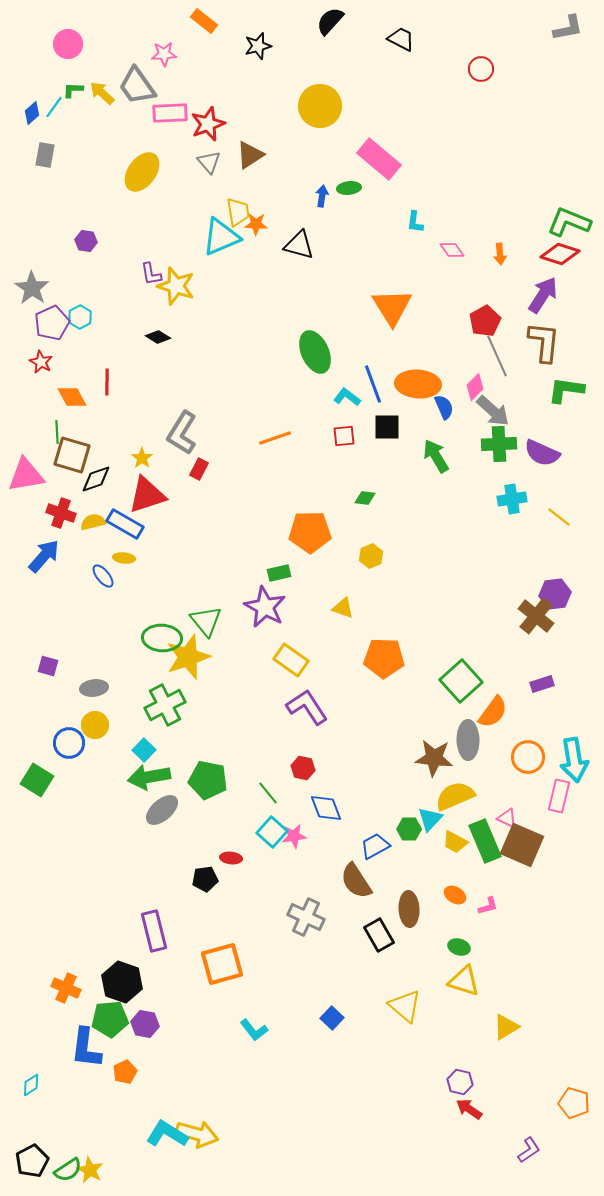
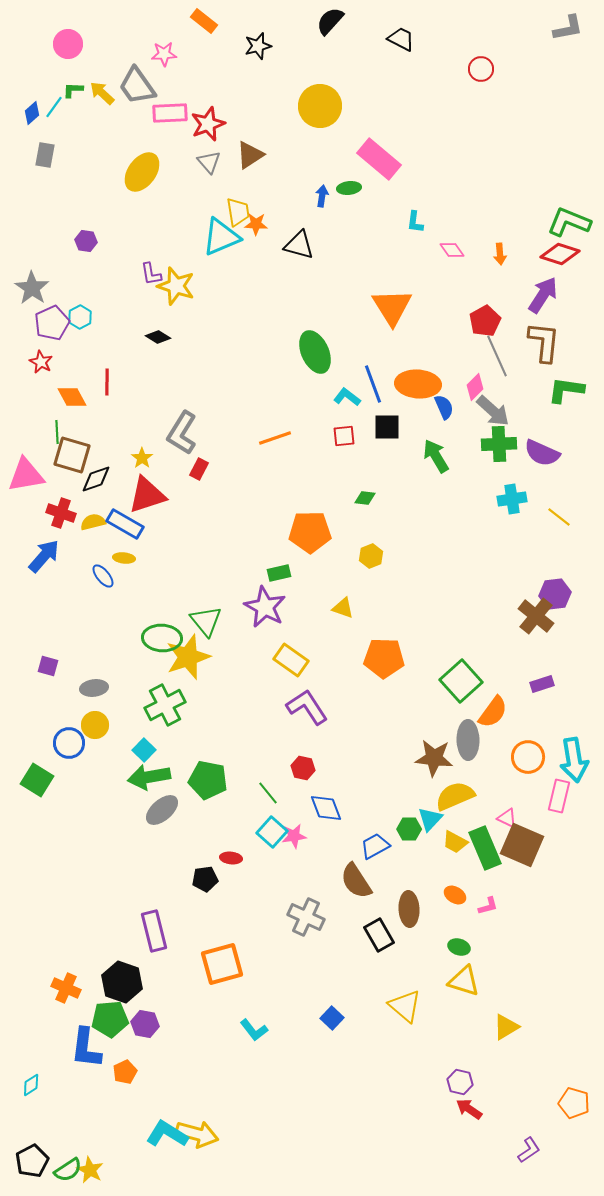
green rectangle at (485, 841): moved 7 px down
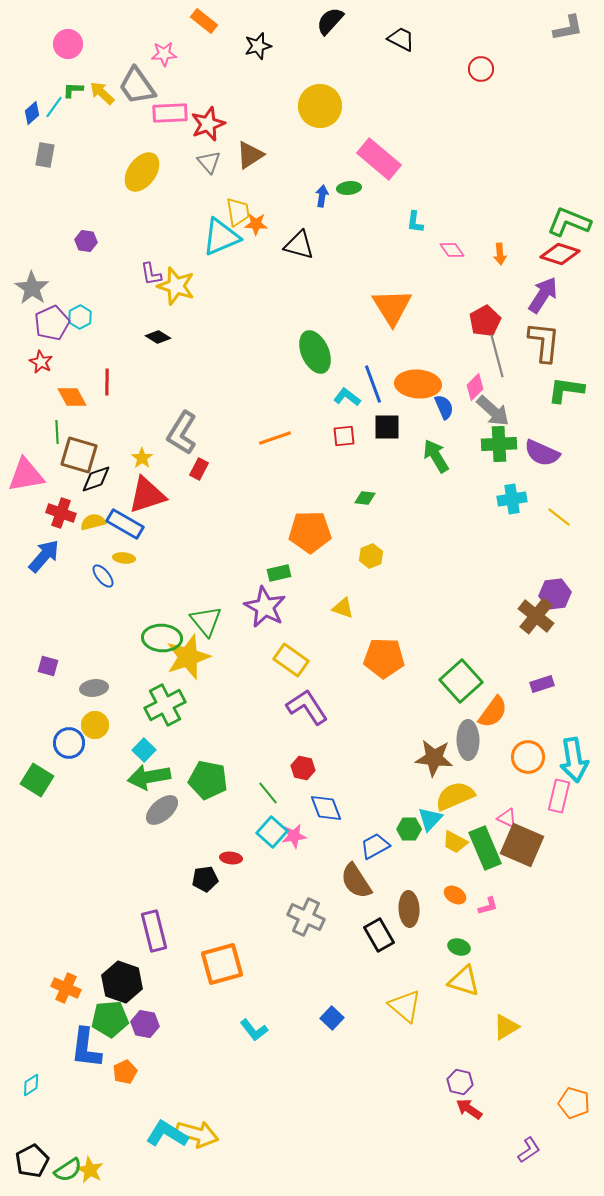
gray line at (497, 356): rotated 9 degrees clockwise
brown square at (72, 455): moved 7 px right
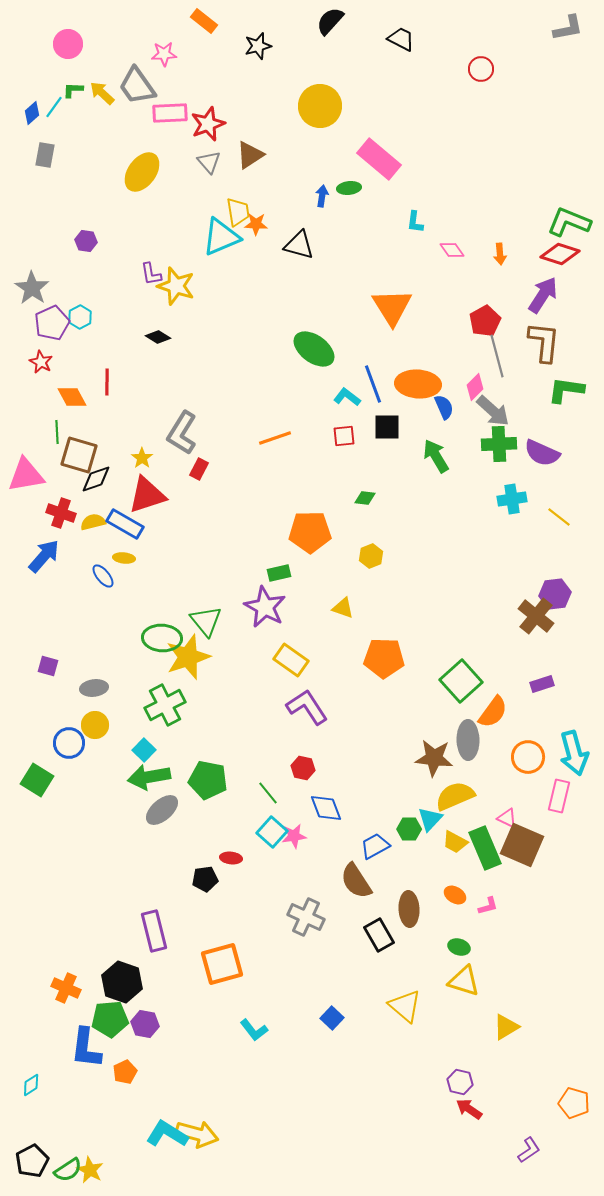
green ellipse at (315, 352): moved 1 px left, 3 px up; rotated 30 degrees counterclockwise
cyan arrow at (574, 760): moved 7 px up; rotated 6 degrees counterclockwise
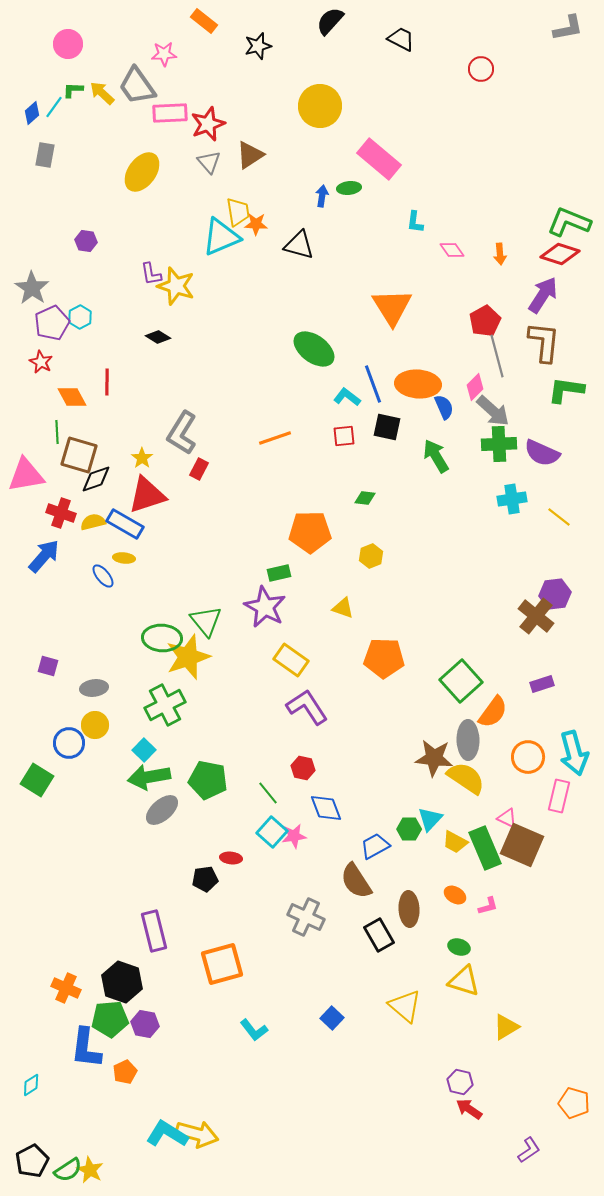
black square at (387, 427): rotated 12 degrees clockwise
yellow semicircle at (455, 796): moved 11 px right, 18 px up; rotated 57 degrees clockwise
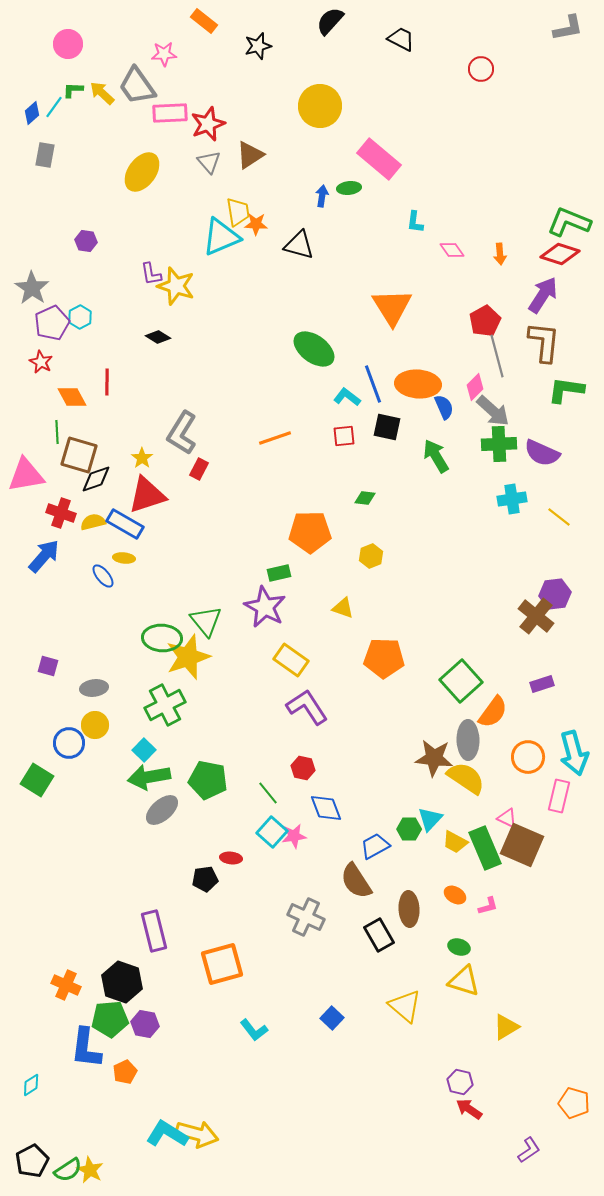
orange cross at (66, 988): moved 3 px up
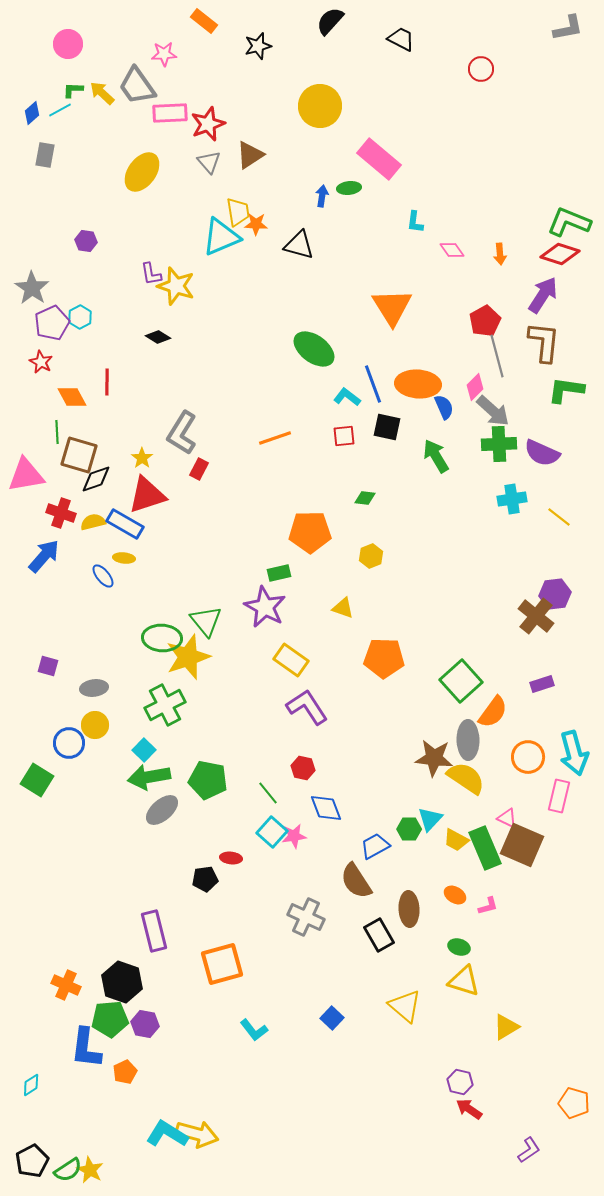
cyan line at (54, 107): moved 6 px right, 3 px down; rotated 25 degrees clockwise
yellow trapezoid at (455, 842): moved 1 px right, 2 px up
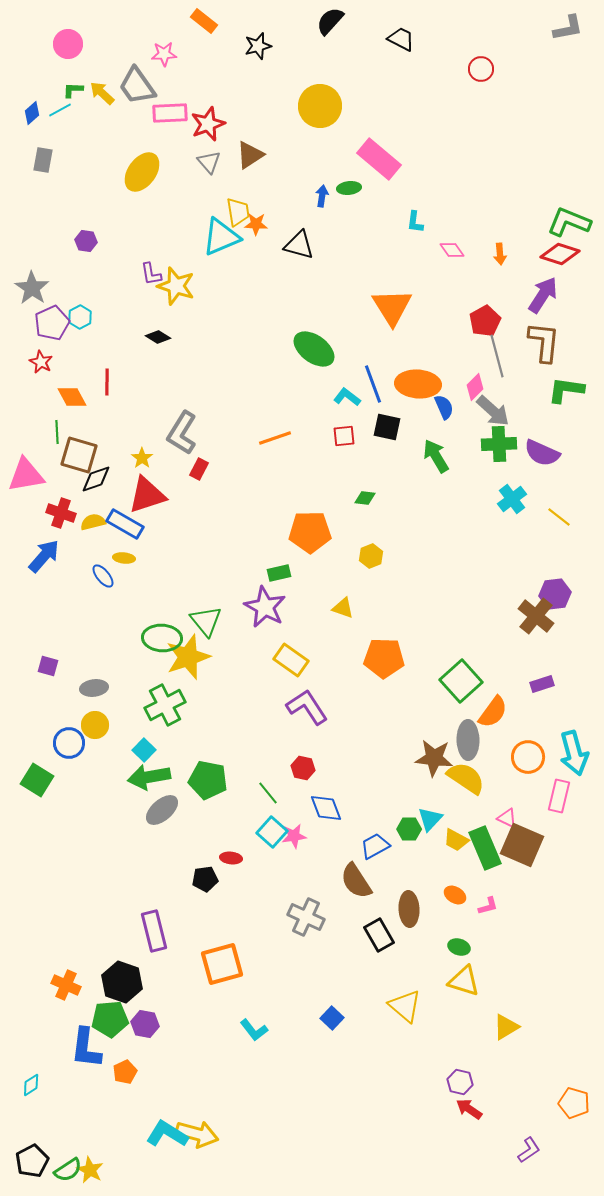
gray rectangle at (45, 155): moved 2 px left, 5 px down
cyan cross at (512, 499): rotated 28 degrees counterclockwise
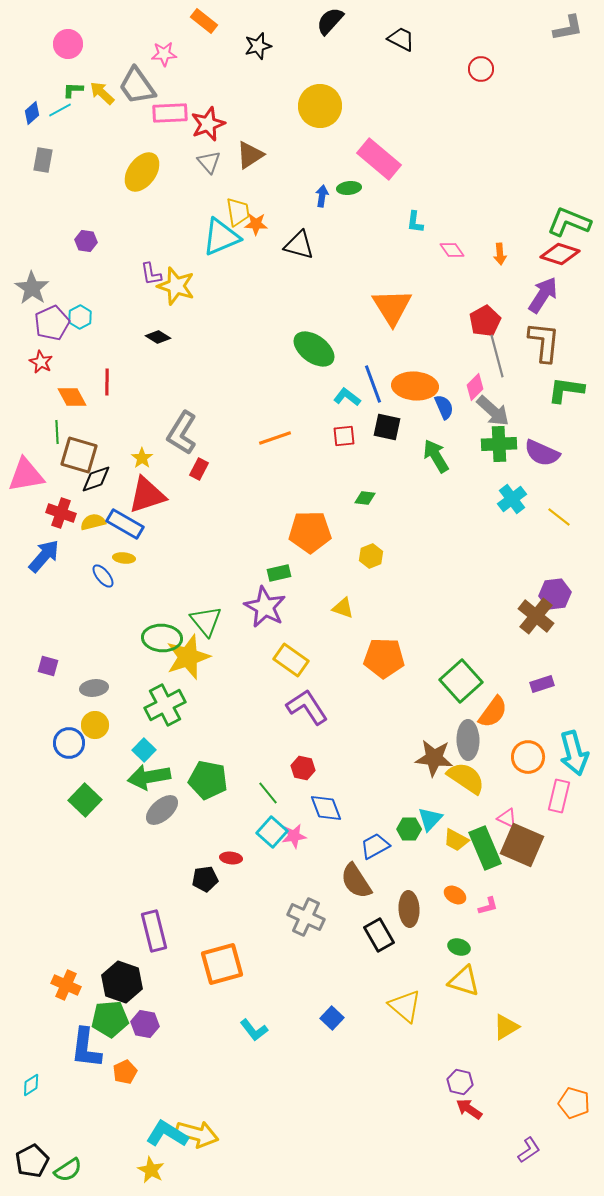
orange ellipse at (418, 384): moved 3 px left, 2 px down
green square at (37, 780): moved 48 px right, 20 px down; rotated 12 degrees clockwise
yellow star at (90, 1170): moved 61 px right
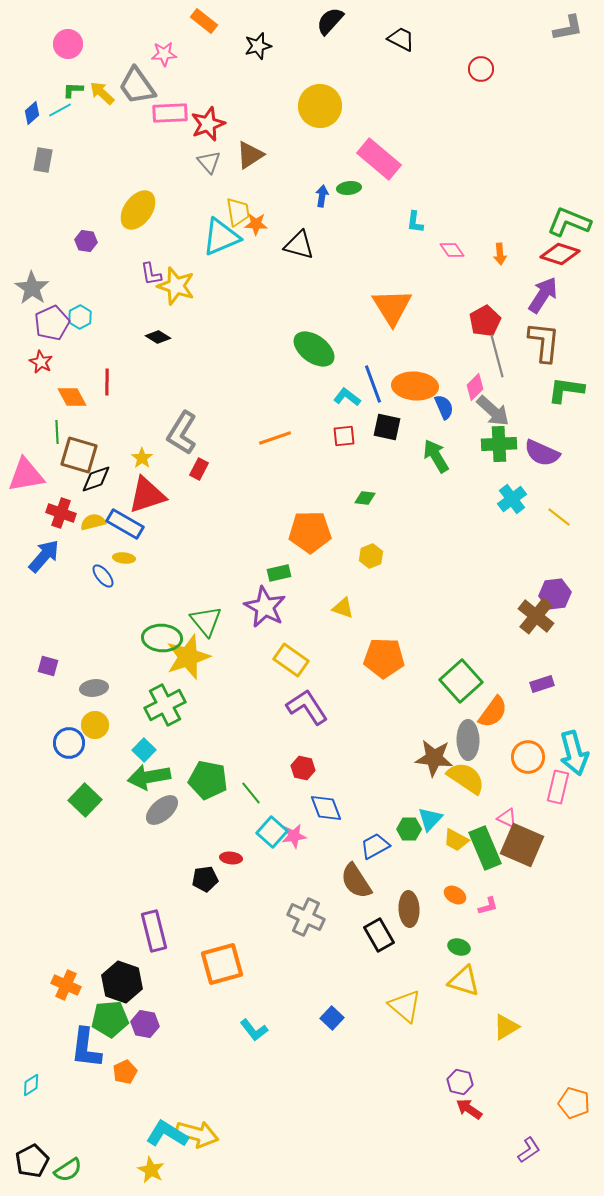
yellow ellipse at (142, 172): moved 4 px left, 38 px down
green line at (268, 793): moved 17 px left
pink rectangle at (559, 796): moved 1 px left, 9 px up
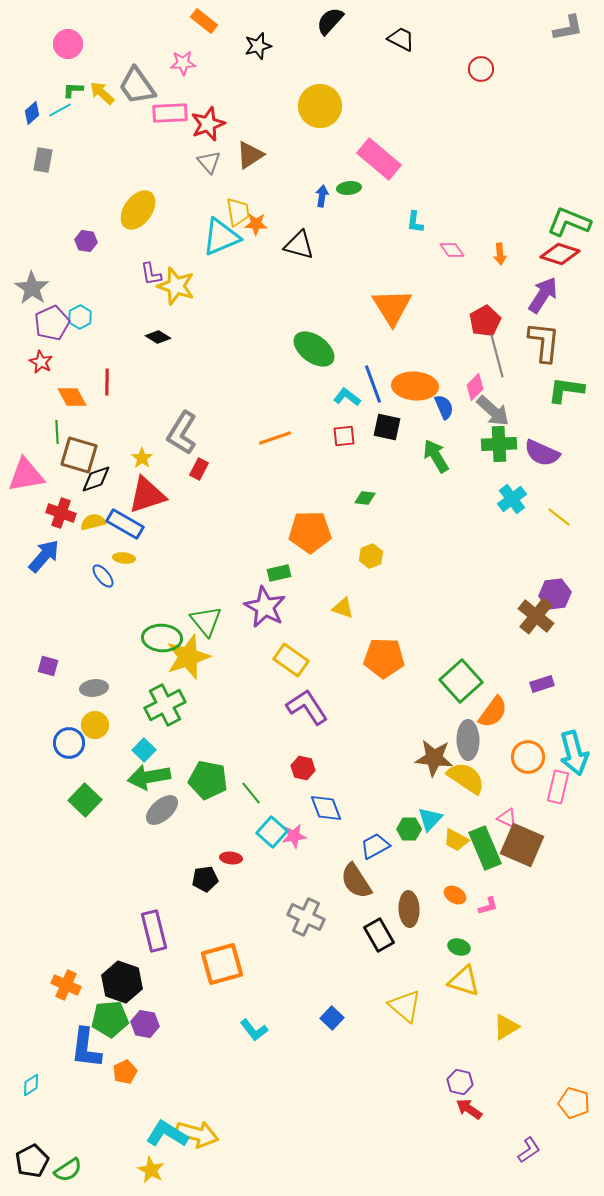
pink star at (164, 54): moved 19 px right, 9 px down
